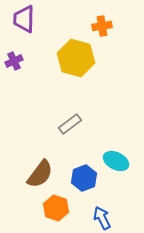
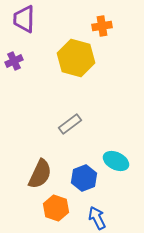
brown semicircle: rotated 12 degrees counterclockwise
blue arrow: moved 5 px left
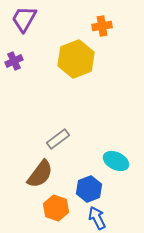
purple trapezoid: rotated 28 degrees clockwise
yellow hexagon: moved 1 px down; rotated 24 degrees clockwise
gray rectangle: moved 12 px left, 15 px down
brown semicircle: rotated 12 degrees clockwise
blue hexagon: moved 5 px right, 11 px down
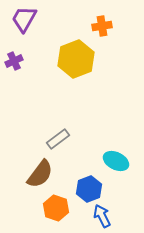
blue arrow: moved 5 px right, 2 px up
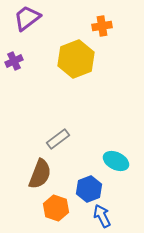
purple trapezoid: moved 3 px right, 1 px up; rotated 24 degrees clockwise
brown semicircle: rotated 16 degrees counterclockwise
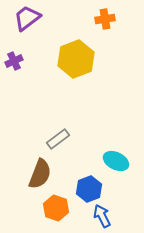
orange cross: moved 3 px right, 7 px up
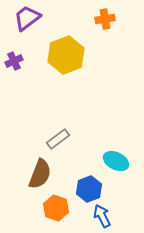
yellow hexagon: moved 10 px left, 4 px up
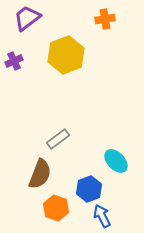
cyan ellipse: rotated 20 degrees clockwise
